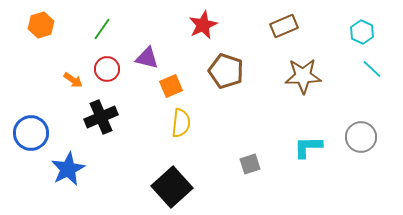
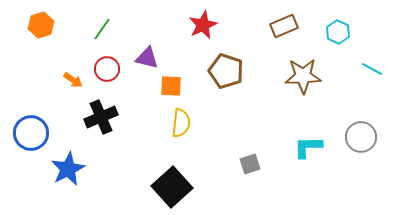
cyan hexagon: moved 24 px left
cyan line: rotated 15 degrees counterclockwise
orange square: rotated 25 degrees clockwise
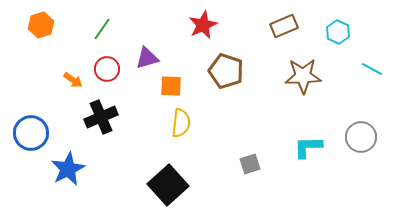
purple triangle: rotated 30 degrees counterclockwise
black square: moved 4 px left, 2 px up
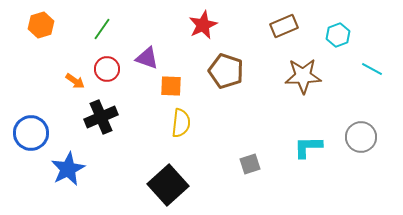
cyan hexagon: moved 3 px down; rotated 15 degrees clockwise
purple triangle: rotated 35 degrees clockwise
orange arrow: moved 2 px right, 1 px down
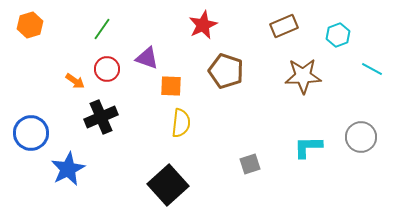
orange hexagon: moved 11 px left
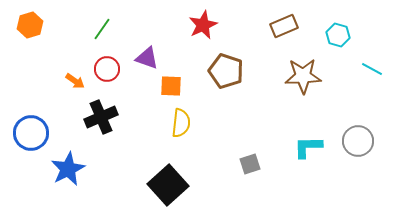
cyan hexagon: rotated 25 degrees counterclockwise
gray circle: moved 3 px left, 4 px down
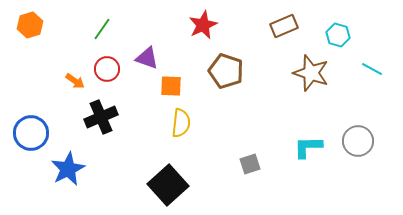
brown star: moved 8 px right, 3 px up; rotated 21 degrees clockwise
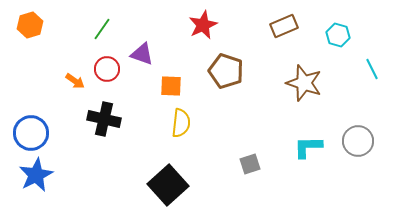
purple triangle: moved 5 px left, 4 px up
cyan line: rotated 35 degrees clockwise
brown star: moved 7 px left, 10 px down
black cross: moved 3 px right, 2 px down; rotated 36 degrees clockwise
blue star: moved 32 px left, 6 px down
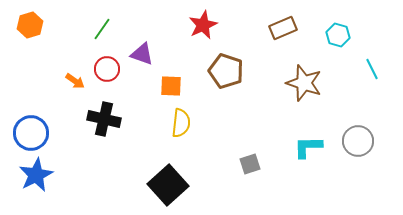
brown rectangle: moved 1 px left, 2 px down
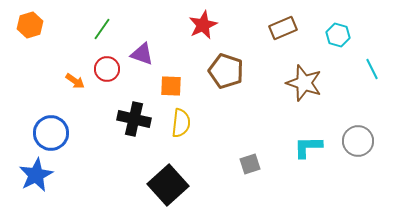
black cross: moved 30 px right
blue circle: moved 20 px right
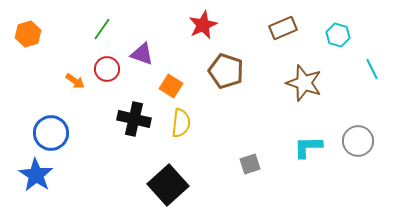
orange hexagon: moved 2 px left, 9 px down
orange square: rotated 30 degrees clockwise
blue star: rotated 12 degrees counterclockwise
